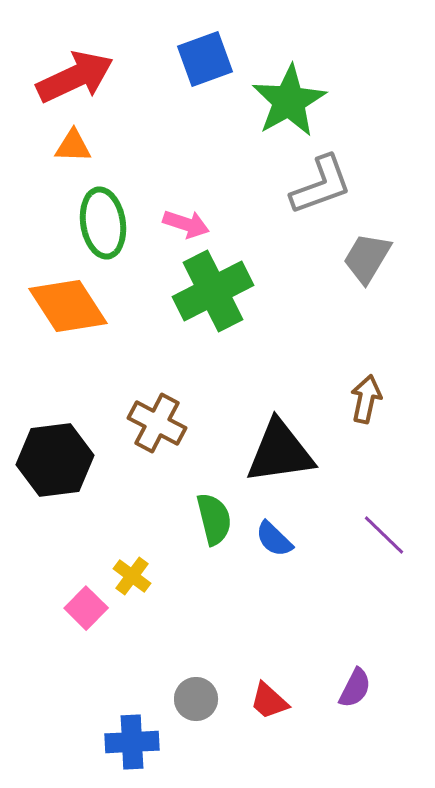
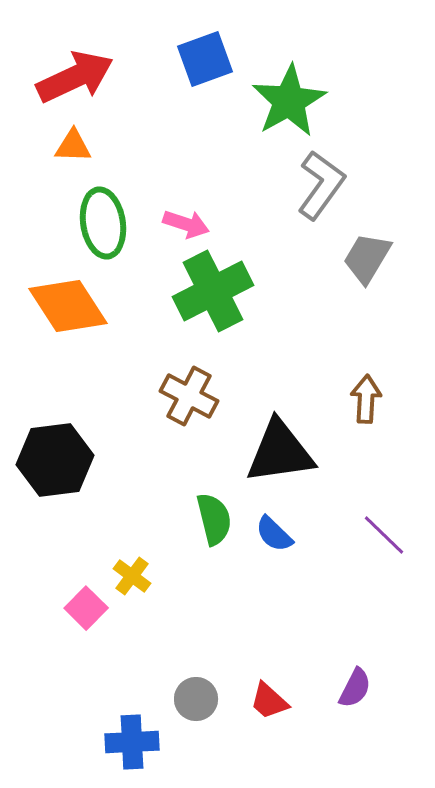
gray L-shape: rotated 34 degrees counterclockwise
brown arrow: rotated 9 degrees counterclockwise
brown cross: moved 32 px right, 27 px up
blue semicircle: moved 5 px up
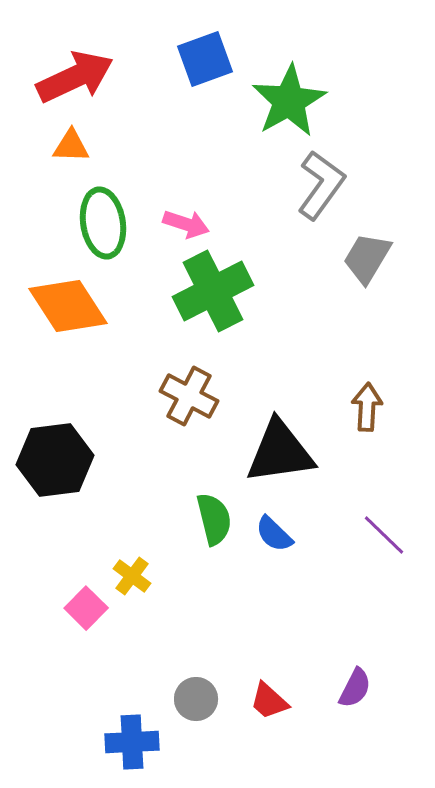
orange triangle: moved 2 px left
brown arrow: moved 1 px right, 8 px down
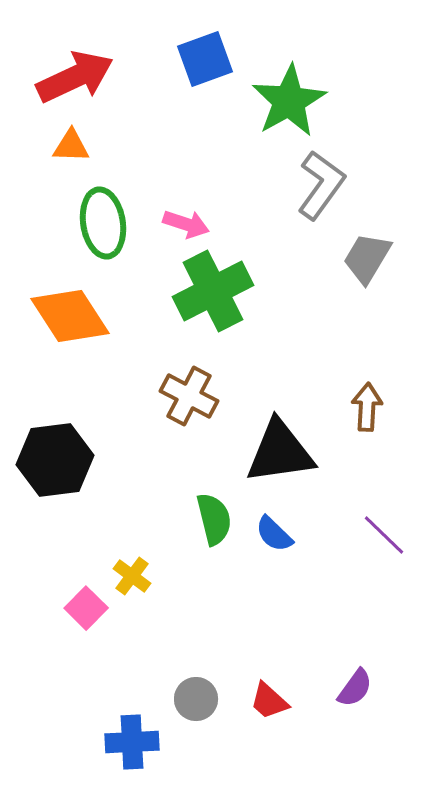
orange diamond: moved 2 px right, 10 px down
purple semicircle: rotated 9 degrees clockwise
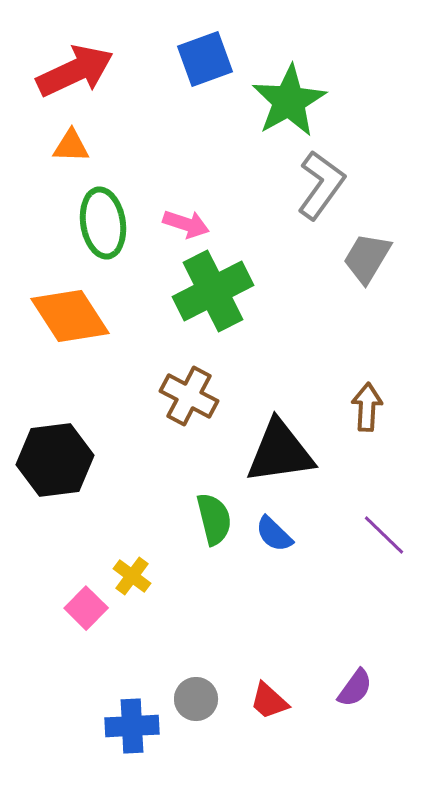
red arrow: moved 6 px up
blue cross: moved 16 px up
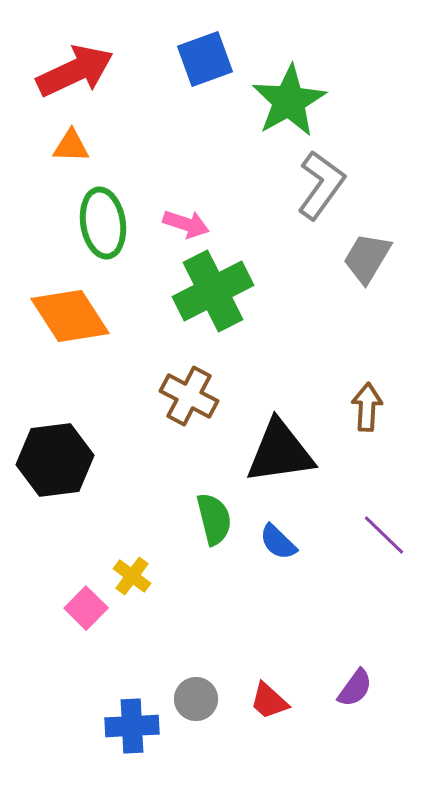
blue semicircle: moved 4 px right, 8 px down
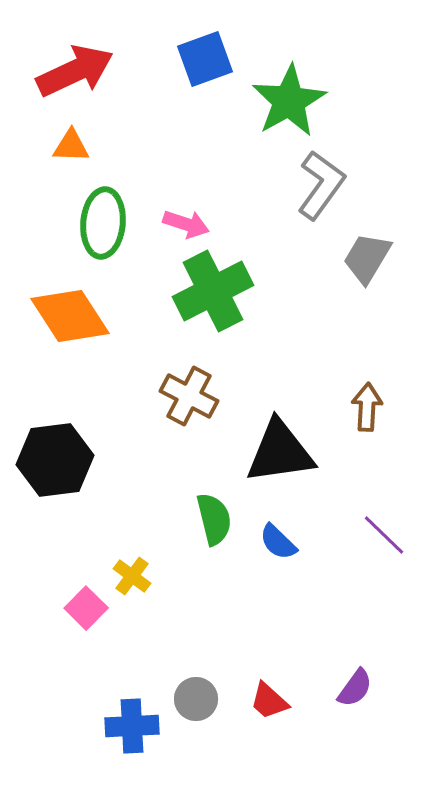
green ellipse: rotated 14 degrees clockwise
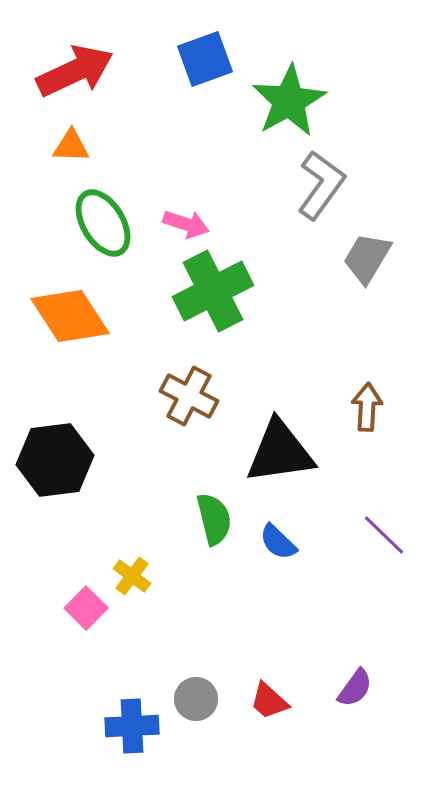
green ellipse: rotated 36 degrees counterclockwise
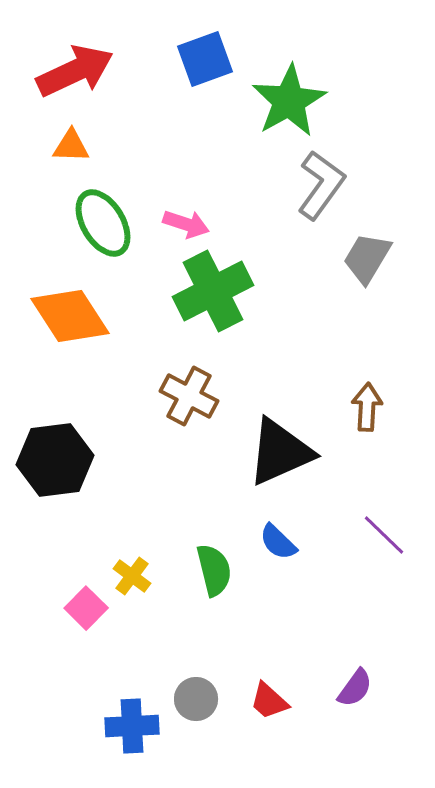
black triangle: rotated 16 degrees counterclockwise
green semicircle: moved 51 px down
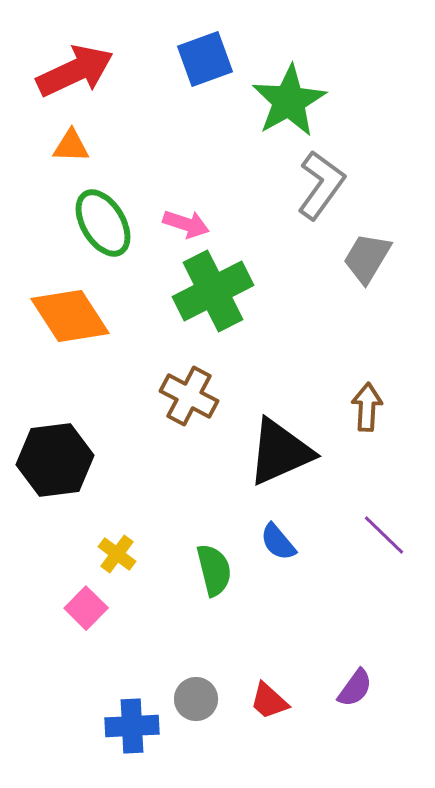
blue semicircle: rotated 6 degrees clockwise
yellow cross: moved 15 px left, 22 px up
